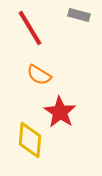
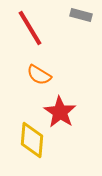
gray rectangle: moved 2 px right
yellow diamond: moved 2 px right
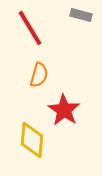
orange semicircle: rotated 105 degrees counterclockwise
red star: moved 4 px right, 2 px up
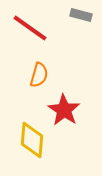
red line: rotated 24 degrees counterclockwise
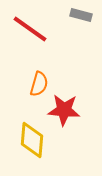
red line: moved 1 px down
orange semicircle: moved 9 px down
red star: rotated 28 degrees counterclockwise
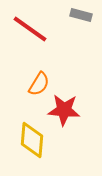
orange semicircle: rotated 15 degrees clockwise
